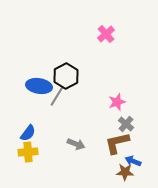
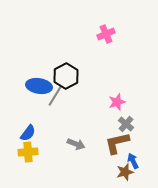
pink cross: rotated 18 degrees clockwise
gray line: moved 2 px left
blue arrow: rotated 42 degrees clockwise
brown star: rotated 18 degrees counterclockwise
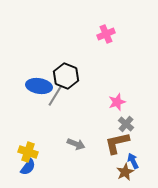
black hexagon: rotated 10 degrees counterclockwise
blue semicircle: moved 34 px down
yellow cross: rotated 24 degrees clockwise
brown star: rotated 12 degrees counterclockwise
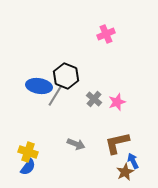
gray cross: moved 32 px left, 25 px up
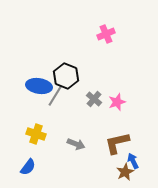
yellow cross: moved 8 px right, 18 px up
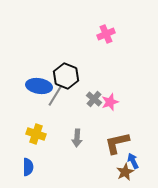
pink star: moved 7 px left
gray arrow: moved 1 px right, 6 px up; rotated 72 degrees clockwise
blue semicircle: rotated 36 degrees counterclockwise
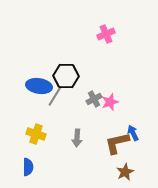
black hexagon: rotated 20 degrees counterclockwise
gray cross: rotated 21 degrees clockwise
blue arrow: moved 28 px up
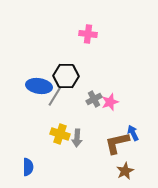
pink cross: moved 18 px left; rotated 30 degrees clockwise
yellow cross: moved 24 px right
brown star: moved 1 px up
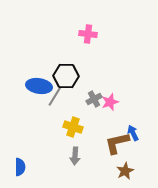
yellow cross: moved 13 px right, 7 px up
gray arrow: moved 2 px left, 18 px down
blue semicircle: moved 8 px left
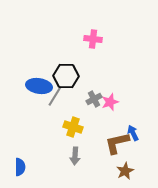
pink cross: moved 5 px right, 5 px down
